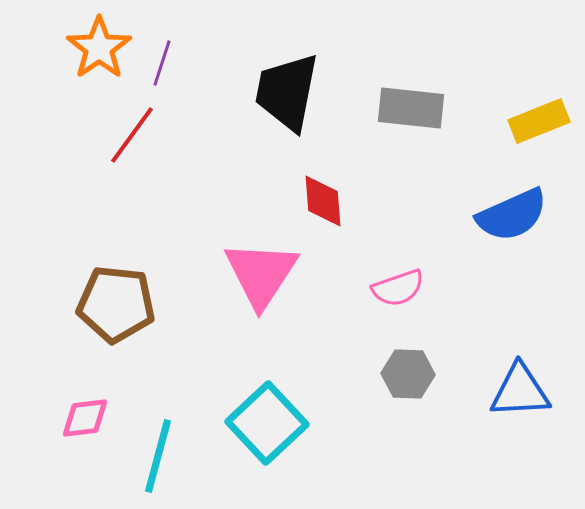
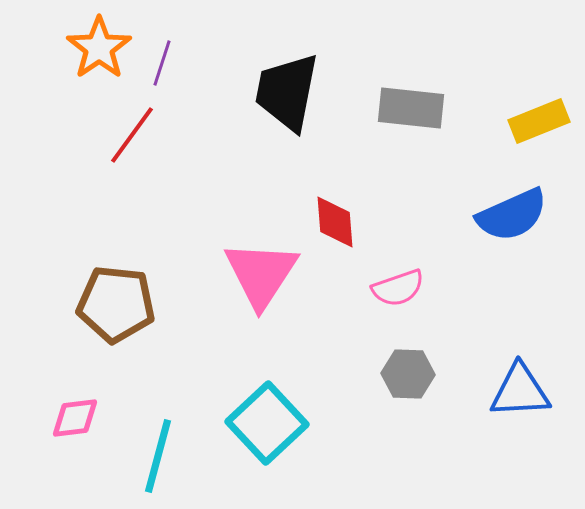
red diamond: moved 12 px right, 21 px down
pink diamond: moved 10 px left
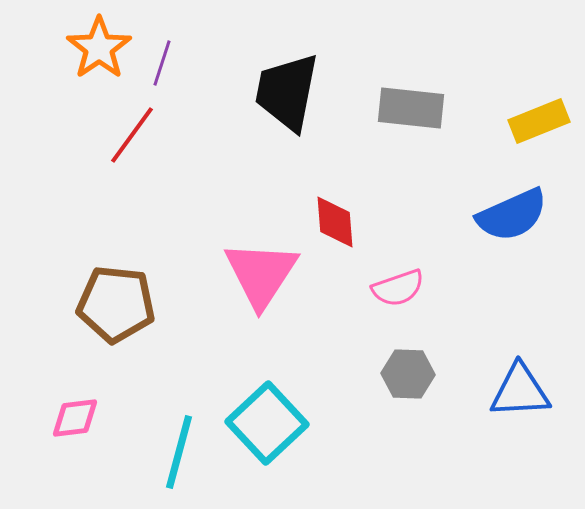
cyan line: moved 21 px right, 4 px up
